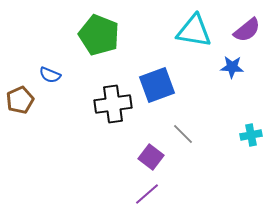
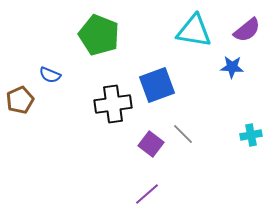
purple square: moved 13 px up
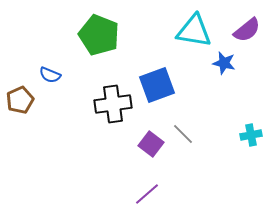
blue star: moved 8 px left, 4 px up; rotated 10 degrees clockwise
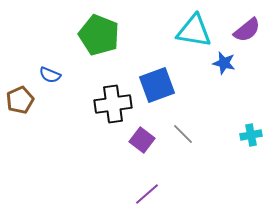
purple square: moved 9 px left, 4 px up
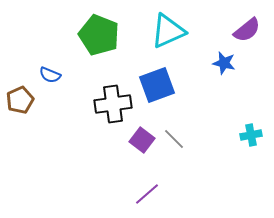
cyan triangle: moved 26 px left; rotated 33 degrees counterclockwise
gray line: moved 9 px left, 5 px down
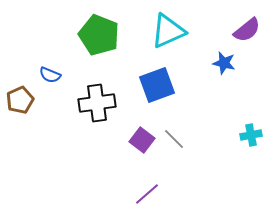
black cross: moved 16 px left, 1 px up
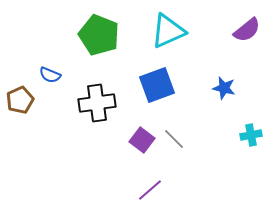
blue star: moved 25 px down
purple line: moved 3 px right, 4 px up
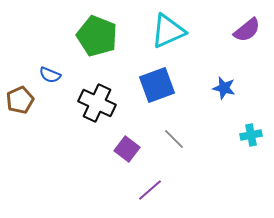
green pentagon: moved 2 px left, 1 px down
black cross: rotated 33 degrees clockwise
purple square: moved 15 px left, 9 px down
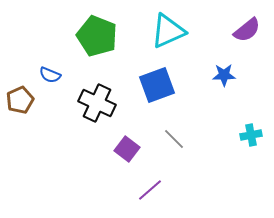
blue star: moved 13 px up; rotated 15 degrees counterclockwise
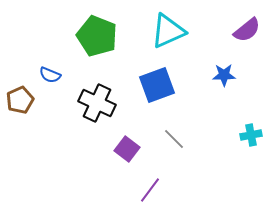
purple line: rotated 12 degrees counterclockwise
